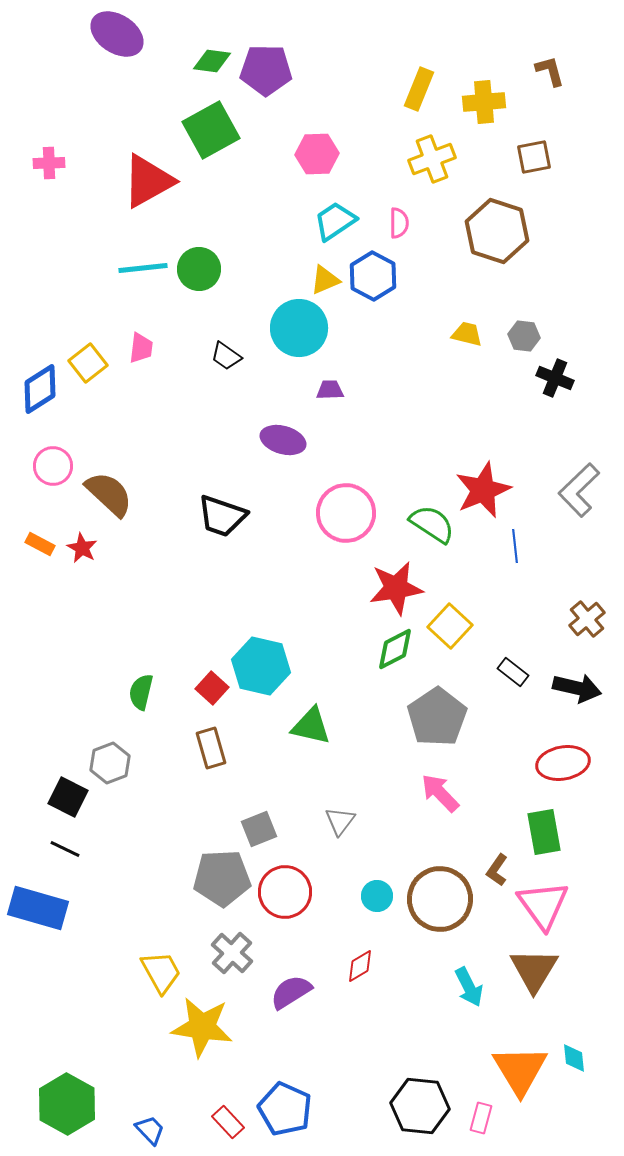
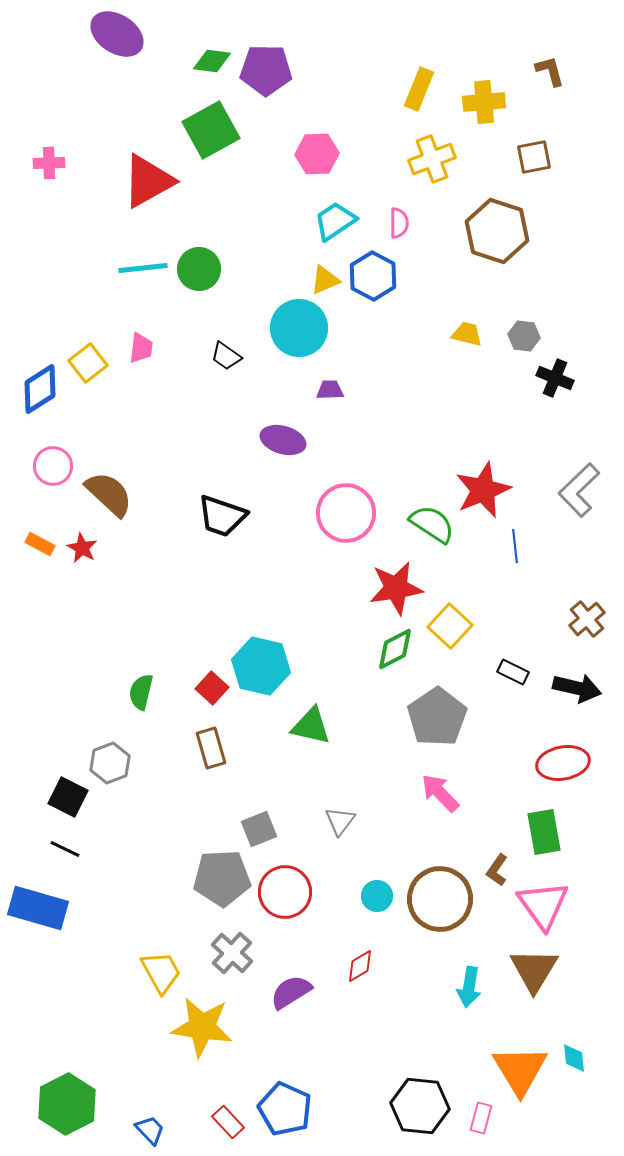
black rectangle at (513, 672): rotated 12 degrees counterclockwise
cyan arrow at (469, 987): rotated 36 degrees clockwise
green hexagon at (67, 1104): rotated 4 degrees clockwise
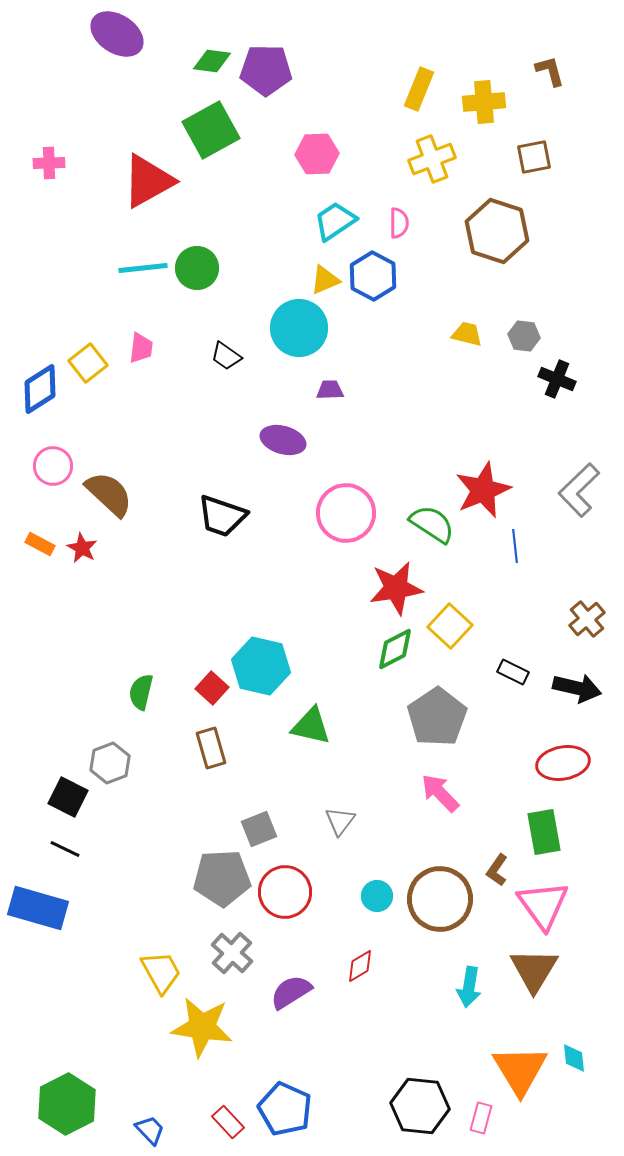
green circle at (199, 269): moved 2 px left, 1 px up
black cross at (555, 378): moved 2 px right, 1 px down
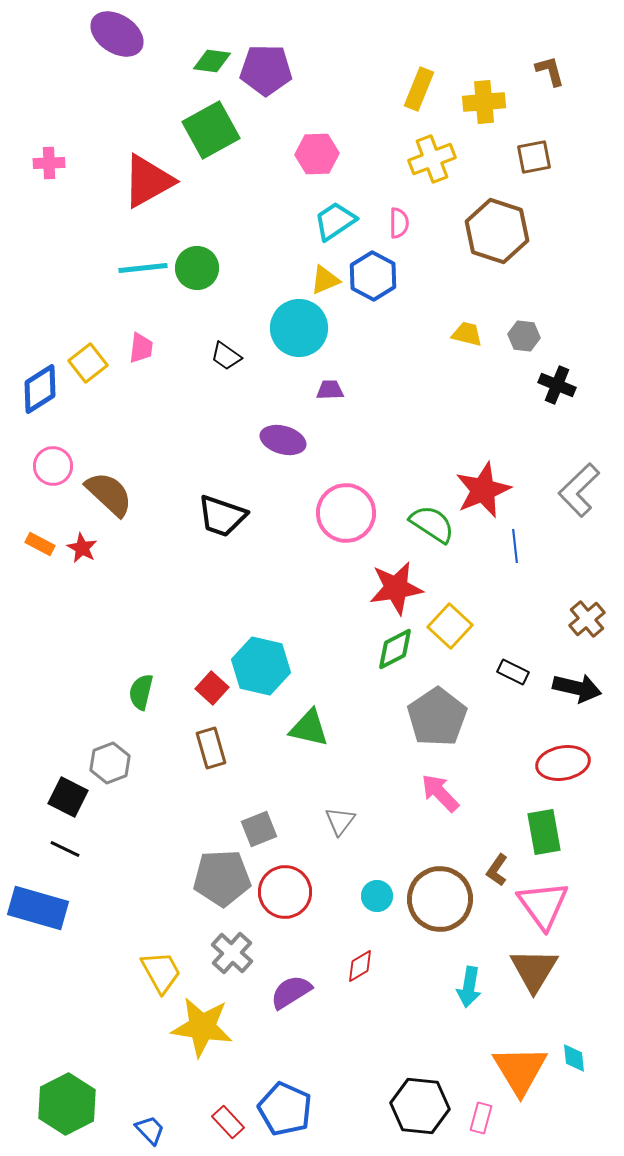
black cross at (557, 379): moved 6 px down
green triangle at (311, 726): moved 2 px left, 2 px down
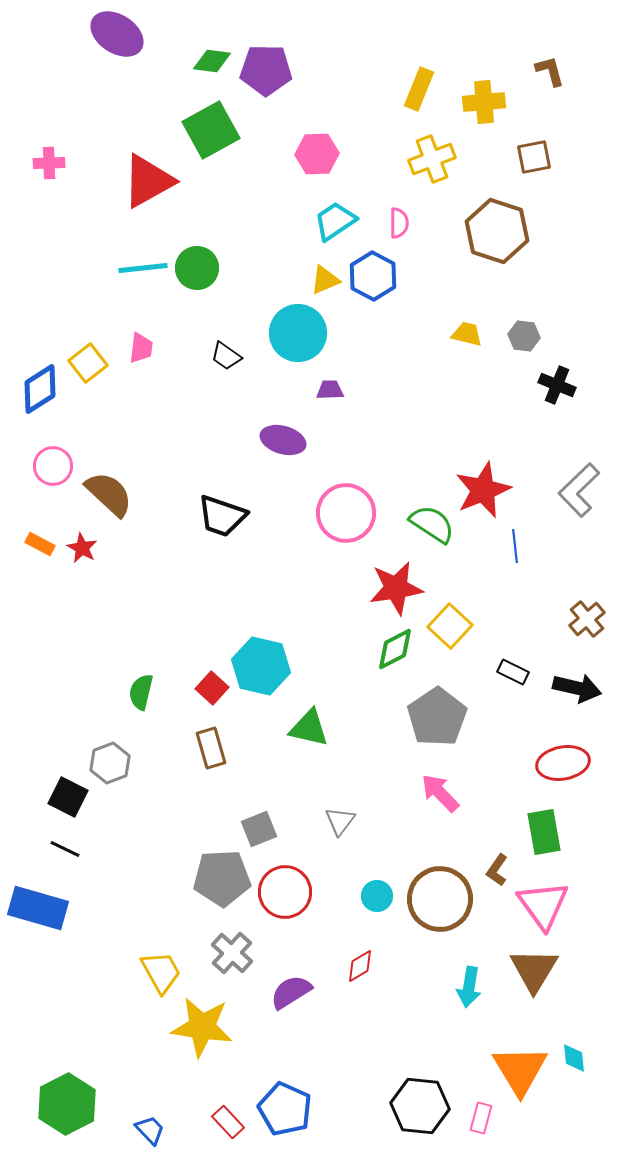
cyan circle at (299, 328): moved 1 px left, 5 px down
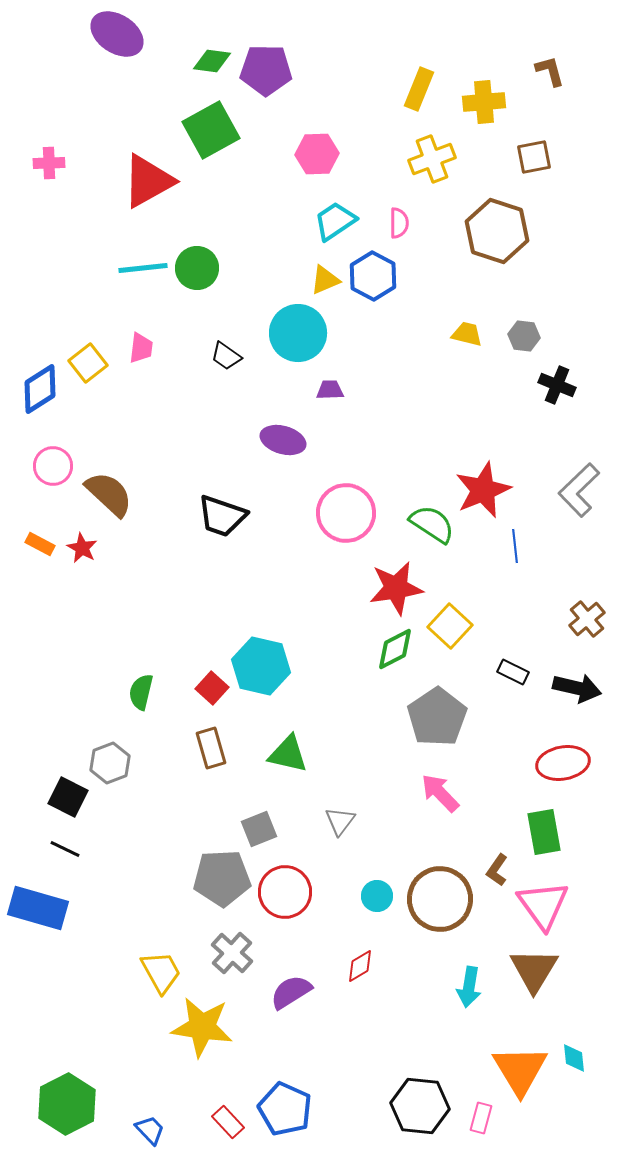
green triangle at (309, 728): moved 21 px left, 26 px down
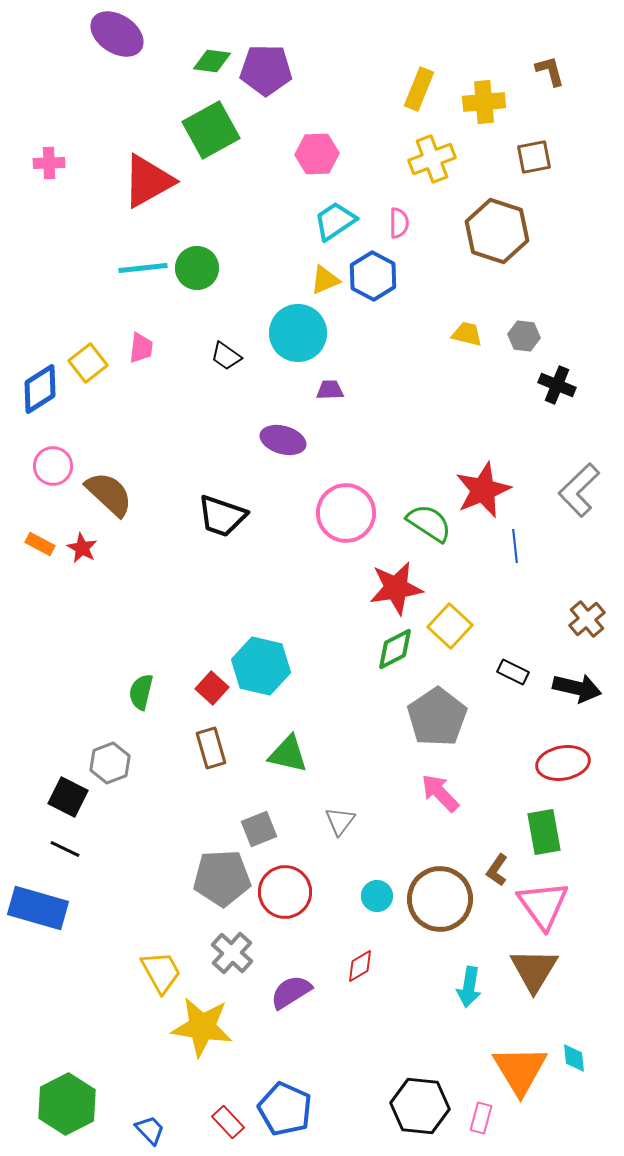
green semicircle at (432, 524): moved 3 px left, 1 px up
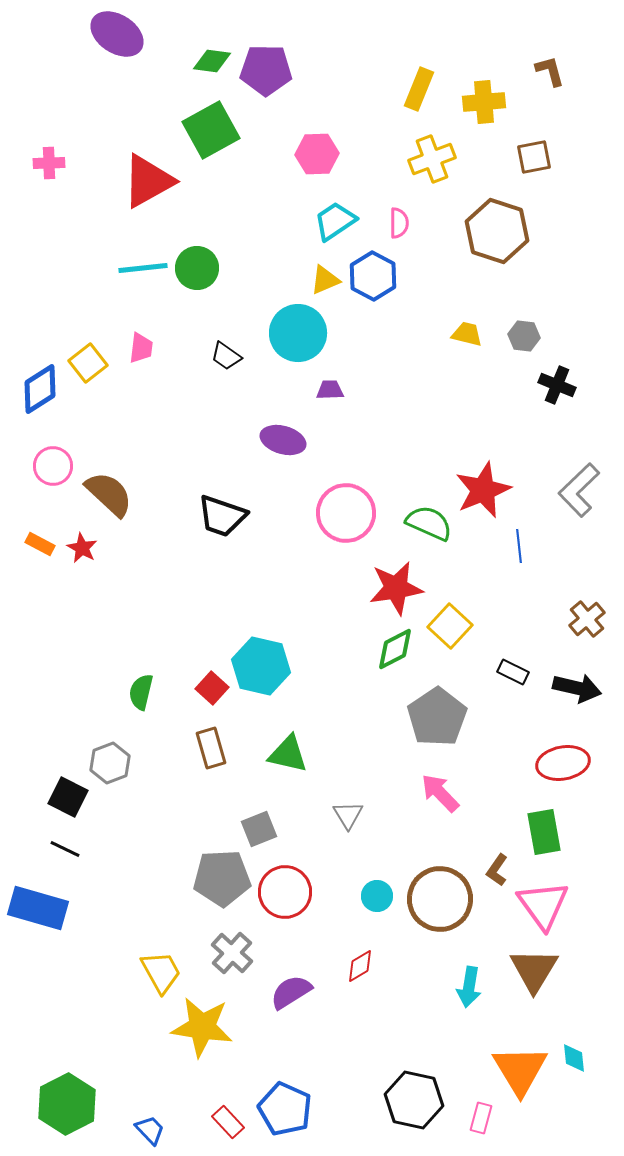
green semicircle at (429, 523): rotated 9 degrees counterclockwise
blue line at (515, 546): moved 4 px right
gray triangle at (340, 821): moved 8 px right, 6 px up; rotated 8 degrees counterclockwise
black hexagon at (420, 1106): moved 6 px left, 6 px up; rotated 6 degrees clockwise
